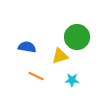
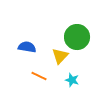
yellow triangle: rotated 30 degrees counterclockwise
orange line: moved 3 px right
cyan star: rotated 16 degrees clockwise
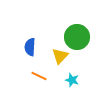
blue semicircle: moved 3 px right; rotated 96 degrees counterclockwise
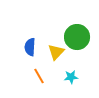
yellow triangle: moved 4 px left, 4 px up
orange line: rotated 35 degrees clockwise
cyan star: moved 1 px left, 3 px up; rotated 24 degrees counterclockwise
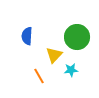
blue semicircle: moved 3 px left, 11 px up
yellow triangle: moved 2 px left, 3 px down
cyan star: moved 7 px up
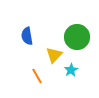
blue semicircle: rotated 12 degrees counterclockwise
cyan star: rotated 24 degrees counterclockwise
orange line: moved 2 px left
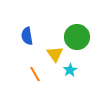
yellow triangle: moved 1 px right, 1 px up; rotated 18 degrees counterclockwise
cyan star: moved 1 px left
orange line: moved 2 px left, 2 px up
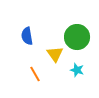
cyan star: moved 7 px right; rotated 24 degrees counterclockwise
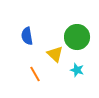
yellow triangle: rotated 12 degrees counterclockwise
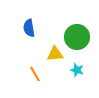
blue semicircle: moved 2 px right, 8 px up
yellow triangle: rotated 48 degrees counterclockwise
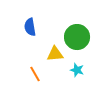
blue semicircle: moved 1 px right, 1 px up
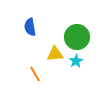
cyan star: moved 1 px left, 9 px up; rotated 24 degrees clockwise
